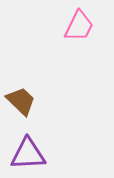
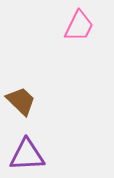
purple triangle: moved 1 px left, 1 px down
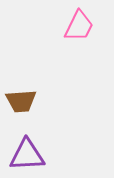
brown trapezoid: rotated 132 degrees clockwise
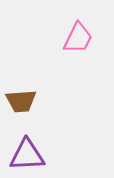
pink trapezoid: moved 1 px left, 12 px down
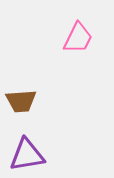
purple triangle: rotated 6 degrees counterclockwise
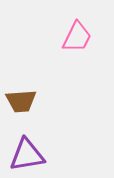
pink trapezoid: moved 1 px left, 1 px up
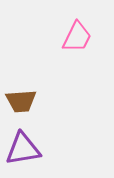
purple triangle: moved 4 px left, 6 px up
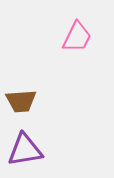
purple triangle: moved 2 px right, 1 px down
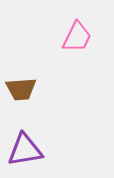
brown trapezoid: moved 12 px up
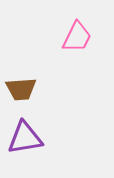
purple triangle: moved 12 px up
